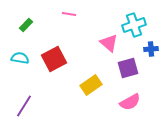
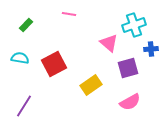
red square: moved 5 px down
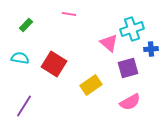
cyan cross: moved 2 px left, 4 px down
red square: rotated 30 degrees counterclockwise
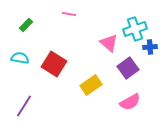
cyan cross: moved 3 px right
blue cross: moved 1 px left, 2 px up
purple square: rotated 20 degrees counterclockwise
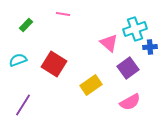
pink line: moved 6 px left
cyan semicircle: moved 2 px left, 2 px down; rotated 30 degrees counterclockwise
purple line: moved 1 px left, 1 px up
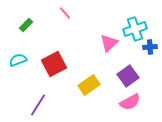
pink line: moved 2 px right, 1 px up; rotated 40 degrees clockwise
pink triangle: rotated 36 degrees clockwise
red square: rotated 30 degrees clockwise
purple square: moved 8 px down
yellow rectangle: moved 2 px left
purple line: moved 15 px right
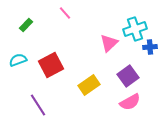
red square: moved 3 px left, 1 px down
purple line: rotated 65 degrees counterclockwise
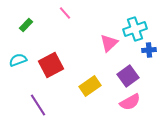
blue cross: moved 1 px left, 3 px down
yellow rectangle: moved 1 px right, 1 px down
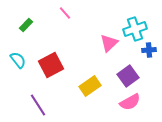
cyan semicircle: rotated 72 degrees clockwise
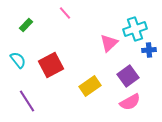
purple line: moved 11 px left, 4 px up
